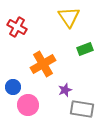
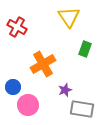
green rectangle: rotated 49 degrees counterclockwise
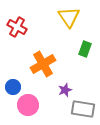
gray rectangle: moved 1 px right
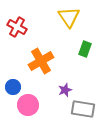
orange cross: moved 2 px left, 3 px up
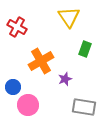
purple star: moved 11 px up
gray rectangle: moved 1 px right, 2 px up
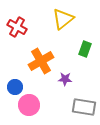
yellow triangle: moved 6 px left, 2 px down; rotated 25 degrees clockwise
purple star: rotated 24 degrees clockwise
blue circle: moved 2 px right
pink circle: moved 1 px right
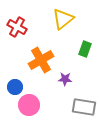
orange cross: moved 1 px up
